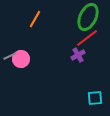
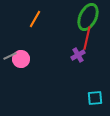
red line: rotated 40 degrees counterclockwise
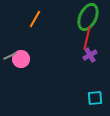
purple cross: moved 12 px right
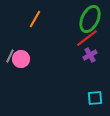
green ellipse: moved 2 px right, 2 px down
red line: rotated 40 degrees clockwise
gray line: rotated 40 degrees counterclockwise
